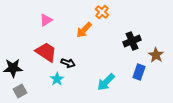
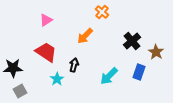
orange arrow: moved 1 px right, 6 px down
black cross: rotated 18 degrees counterclockwise
brown star: moved 3 px up
black arrow: moved 6 px right, 2 px down; rotated 96 degrees counterclockwise
cyan arrow: moved 3 px right, 6 px up
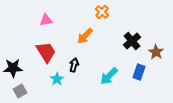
pink triangle: rotated 24 degrees clockwise
red trapezoid: rotated 25 degrees clockwise
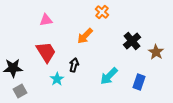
blue rectangle: moved 10 px down
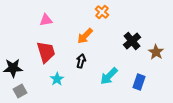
red trapezoid: rotated 15 degrees clockwise
black arrow: moved 7 px right, 4 px up
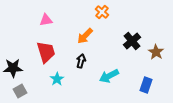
cyan arrow: rotated 18 degrees clockwise
blue rectangle: moved 7 px right, 3 px down
